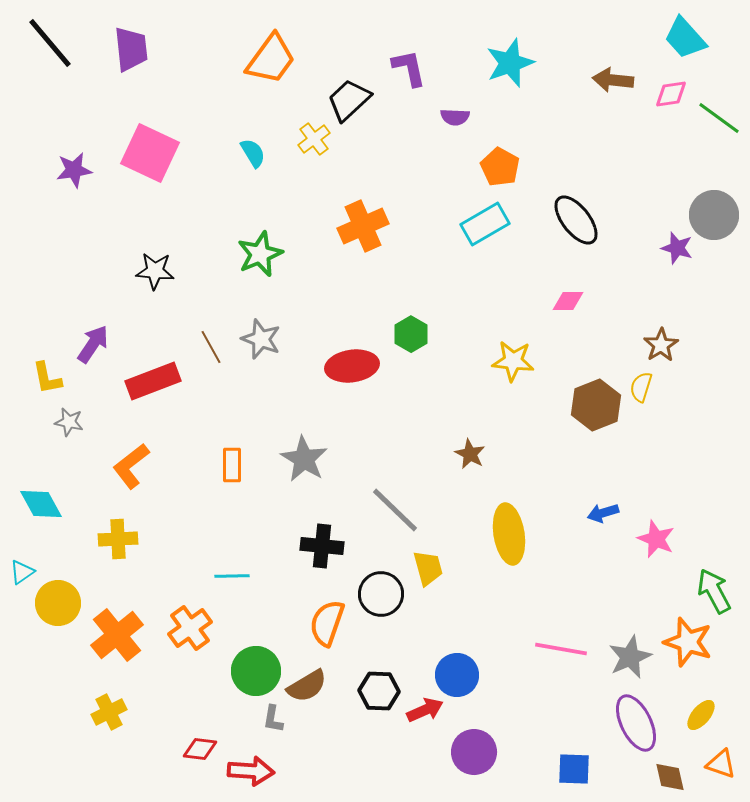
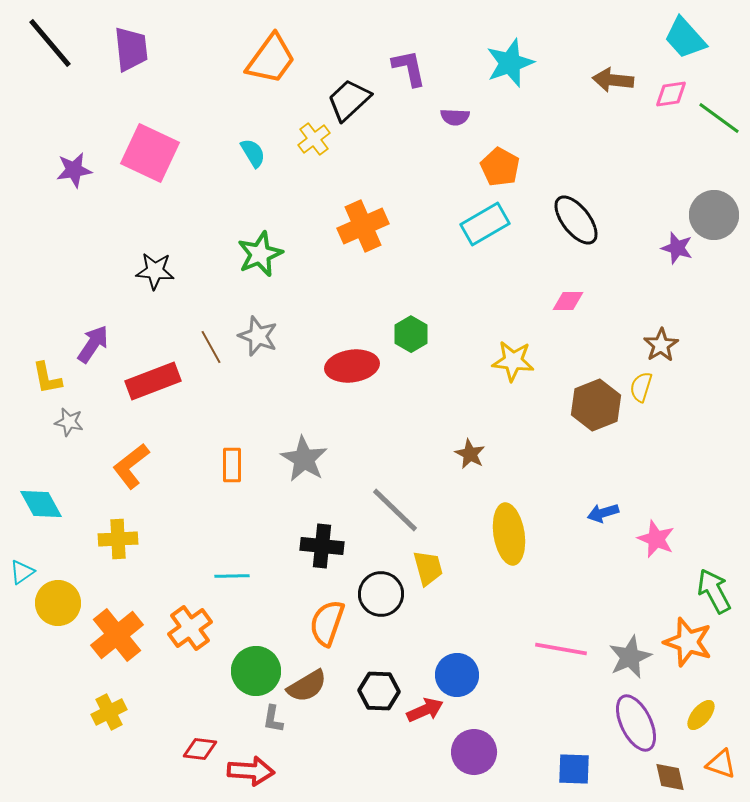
gray star at (261, 339): moved 3 px left, 3 px up
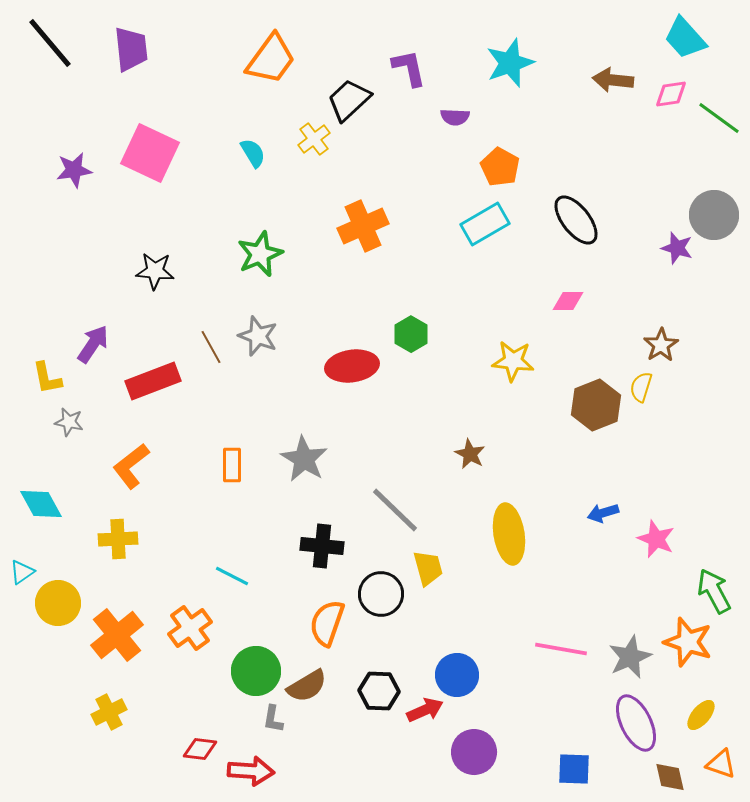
cyan line at (232, 576): rotated 28 degrees clockwise
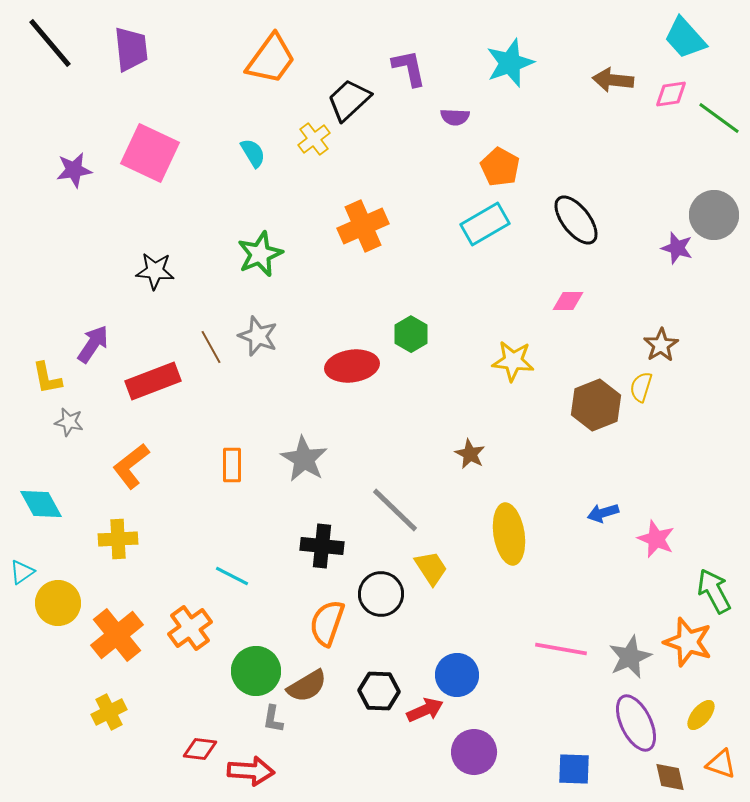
yellow trapezoid at (428, 568): moved 3 px right; rotated 18 degrees counterclockwise
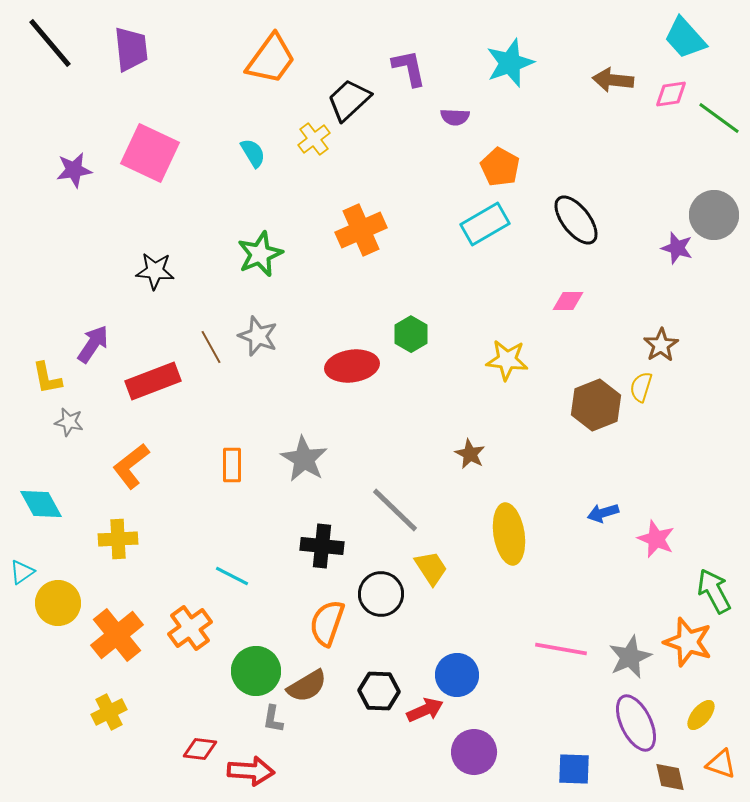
orange cross at (363, 226): moved 2 px left, 4 px down
yellow star at (513, 361): moved 6 px left, 1 px up
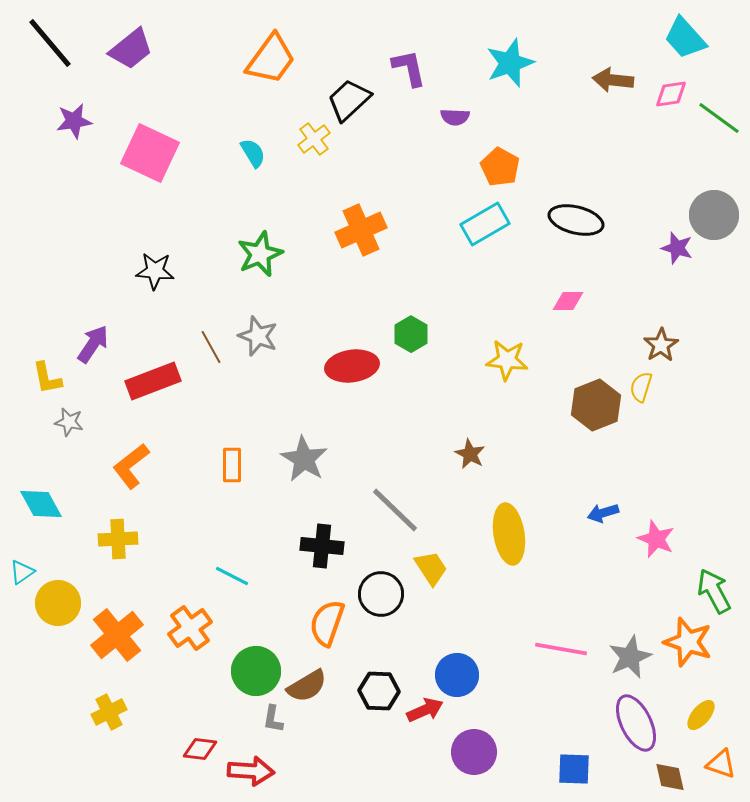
purple trapezoid at (131, 49): rotated 57 degrees clockwise
purple star at (74, 170): moved 49 px up
black ellipse at (576, 220): rotated 38 degrees counterclockwise
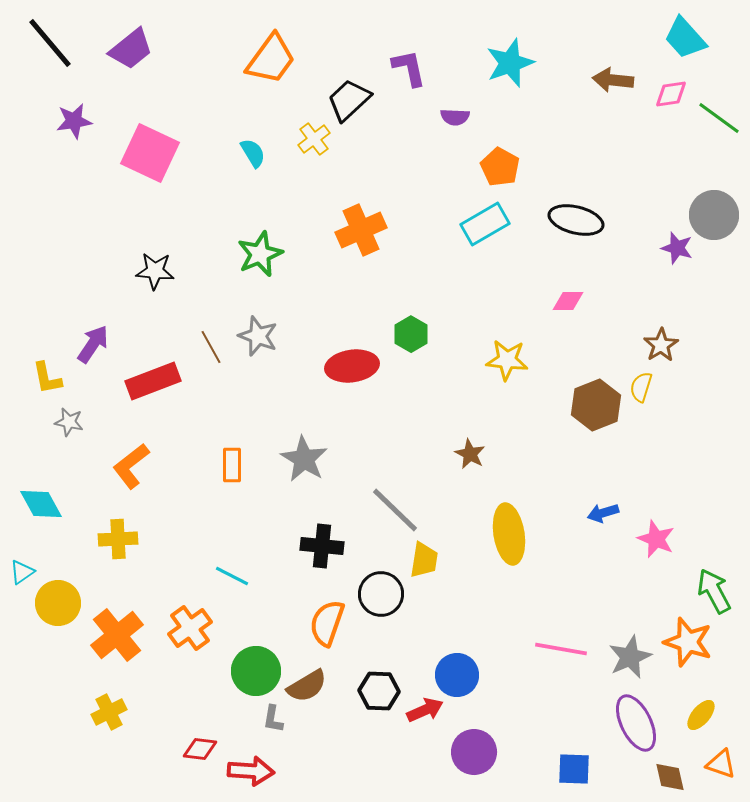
yellow trapezoid at (431, 568): moved 7 px left, 8 px up; rotated 42 degrees clockwise
